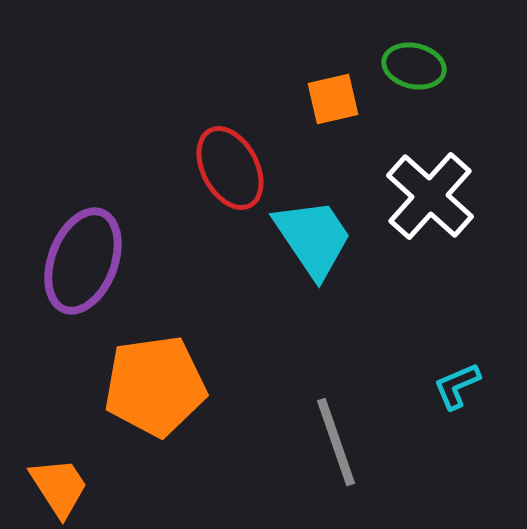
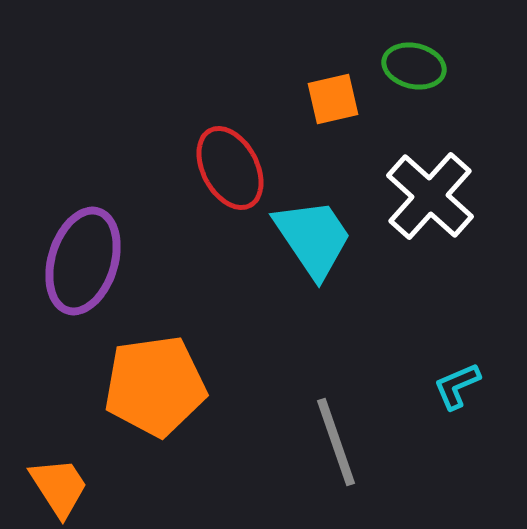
purple ellipse: rotated 4 degrees counterclockwise
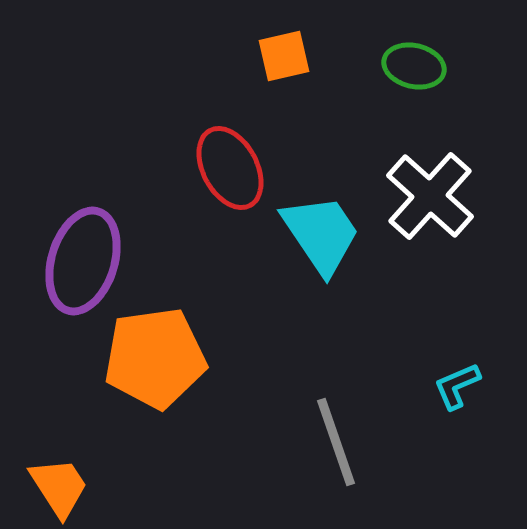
orange square: moved 49 px left, 43 px up
cyan trapezoid: moved 8 px right, 4 px up
orange pentagon: moved 28 px up
